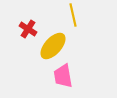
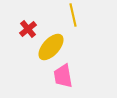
red cross: rotated 18 degrees clockwise
yellow ellipse: moved 2 px left, 1 px down
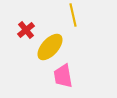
red cross: moved 2 px left, 1 px down
yellow ellipse: moved 1 px left
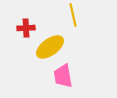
red cross: moved 2 px up; rotated 36 degrees clockwise
yellow ellipse: rotated 12 degrees clockwise
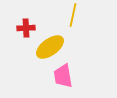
yellow line: rotated 25 degrees clockwise
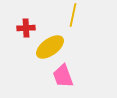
pink trapezoid: rotated 10 degrees counterclockwise
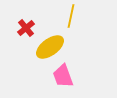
yellow line: moved 2 px left, 1 px down
red cross: rotated 36 degrees counterclockwise
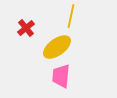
yellow ellipse: moved 7 px right
pink trapezoid: moved 2 px left; rotated 25 degrees clockwise
